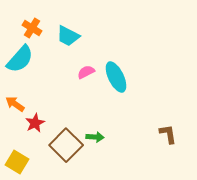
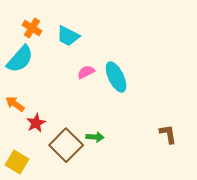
red star: moved 1 px right
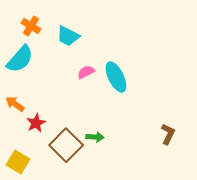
orange cross: moved 1 px left, 2 px up
brown L-shape: rotated 35 degrees clockwise
yellow square: moved 1 px right
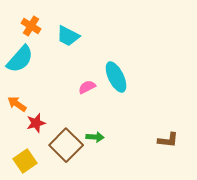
pink semicircle: moved 1 px right, 15 px down
orange arrow: moved 2 px right
red star: rotated 12 degrees clockwise
brown L-shape: moved 6 px down; rotated 70 degrees clockwise
yellow square: moved 7 px right, 1 px up; rotated 25 degrees clockwise
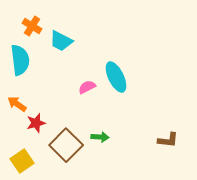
orange cross: moved 1 px right
cyan trapezoid: moved 7 px left, 5 px down
cyan semicircle: moved 1 px down; rotated 48 degrees counterclockwise
green arrow: moved 5 px right
yellow square: moved 3 px left
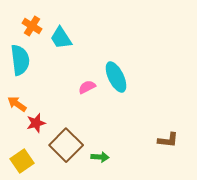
cyan trapezoid: moved 3 px up; rotated 30 degrees clockwise
green arrow: moved 20 px down
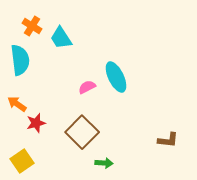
brown square: moved 16 px right, 13 px up
green arrow: moved 4 px right, 6 px down
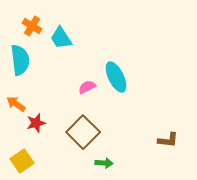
orange arrow: moved 1 px left
brown square: moved 1 px right
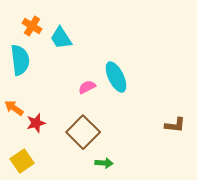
orange arrow: moved 2 px left, 4 px down
brown L-shape: moved 7 px right, 15 px up
